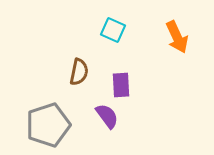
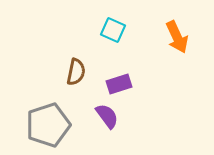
brown semicircle: moved 3 px left
purple rectangle: moved 2 px left, 1 px up; rotated 75 degrees clockwise
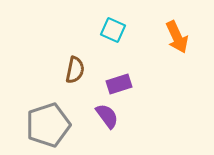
brown semicircle: moved 1 px left, 2 px up
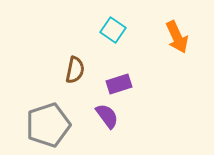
cyan square: rotated 10 degrees clockwise
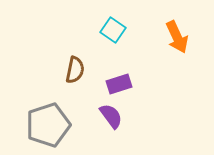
purple semicircle: moved 4 px right
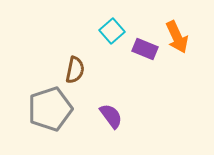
cyan square: moved 1 px left, 1 px down; rotated 15 degrees clockwise
purple rectangle: moved 26 px right, 35 px up; rotated 40 degrees clockwise
gray pentagon: moved 2 px right, 16 px up
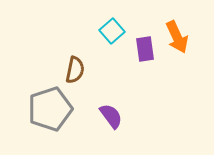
purple rectangle: rotated 60 degrees clockwise
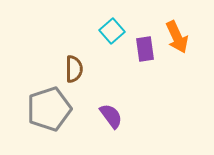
brown semicircle: moved 1 px left, 1 px up; rotated 12 degrees counterclockwise
gray pentagon: moved 1 px left
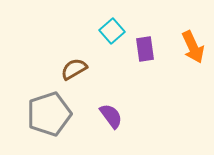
orange arrow: moved 16 px right, 10 px down
brown semicircle: rotated 120 degrees counterclockwise
gray pentagon: moved 5 px down
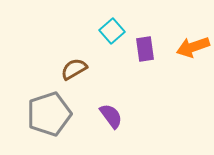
orange arrow: rotated 96 degrees clockwise
